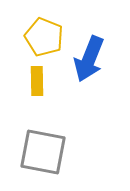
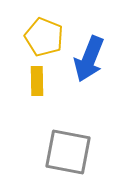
gray square: moved 25 px right
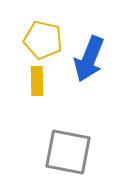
yellow pentagon: moved 1 px left, 3 px down; rotated 9 degrees counterclockwise
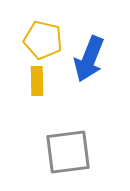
gray square: rotated 18 degrees counterclockwise
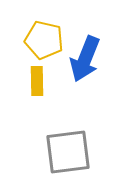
yellow pentagon: moved 1 px right
blue arrow: moved 4 px left
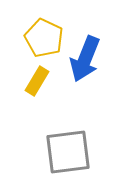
yellow pentagon: moved 2 px up; rotated 12 degrees clockwise
yellow rectangle: rotated 32 degrees clockwise
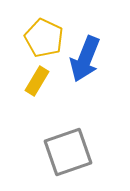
gray square: rotated 12 degrees counterclockwise
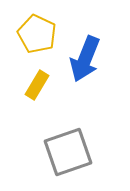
yellow pentagon: moved 7 px left, 4 px up
yellow rectangle: moved 4 px down
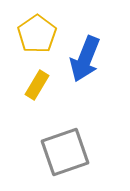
yellow pentagon: rotated 12 degrees clockwise
gray square: moved 3 px left
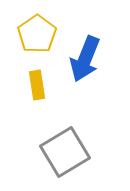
yellow rectangle: rotated 40 degrees counterclockwise
gray square: rotated 12 degrees counterclockwise
